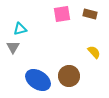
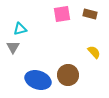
brown circle: moved 1 px left, 1 px up
blue ellipse: rotated 15 degrees counterclockwise
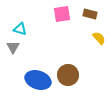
cyan triangle: rotated 32 degrees clockwise
yellow semicircle: moved 5 px right, 14 px up
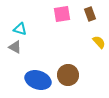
brown rectangle: rotated 56 degrees clockwise
yellow semicircle: moved 4 px down
gray triangle: moved 2 px right; rotated 32 degrees counterclockwise
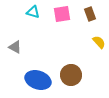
cyan triangle: moved 13 px right, 17 px up
brown circle: moved 3 px right
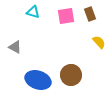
pink square: moved 4 px right, 2 px down
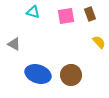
gray triangle: moved 1 px left, 3 px up
blue ellipse: moved 6 px up
